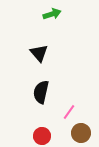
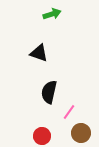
black triangle: rotated 30 degrees counterclockwise
black semicircle: moved 8 px right
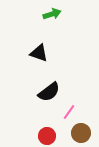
black semicircle: rotated 140 degrees counterclockwise
red circle: moved 5 px right
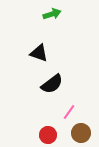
black semicircle: moved 3 px right, 8 px up
red circle: moved 1 px right, 1 px up
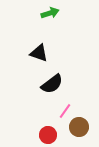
green arrow: moved 2 px left, 1 px up
pink line: moved 4 px left, 1 px up
brown circle: moved 2 px left, 6 px up
